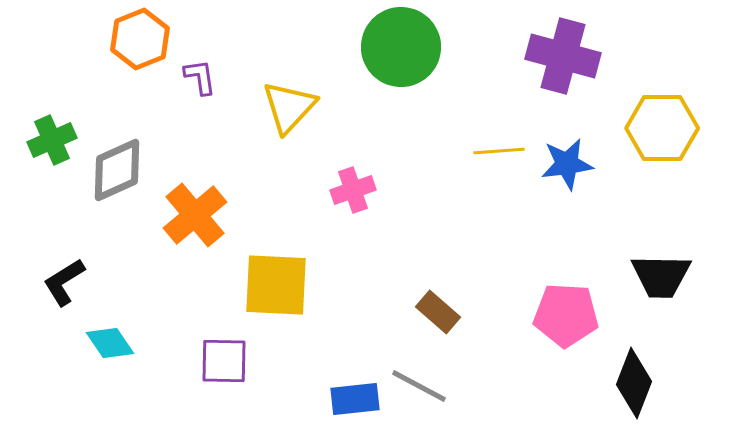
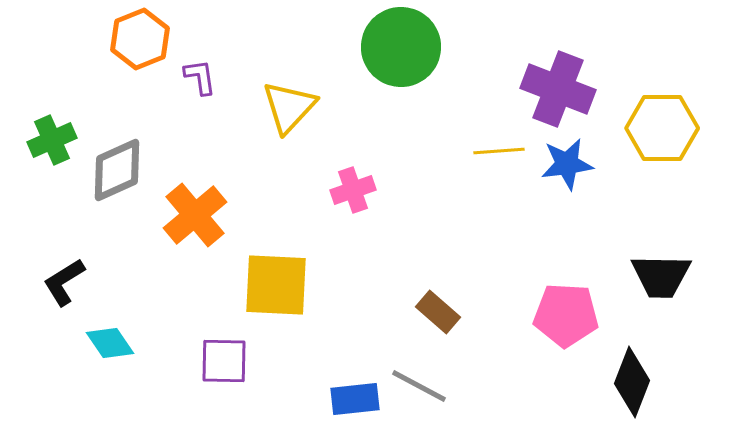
purple cross: moved 5 px left, 33 px down; rotated 6 degrees clockwise
black diamond: moved 2 px left, 1 px up
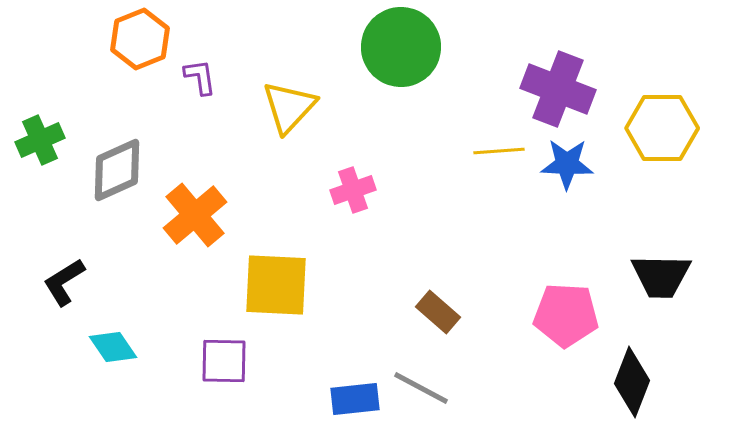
green cross: moved 12 px left
blue star: rotated 10 degrees clockwise
cyan diamond: moved 3 px right, 4 px down
gray line: moved 2 px right, 2 px down
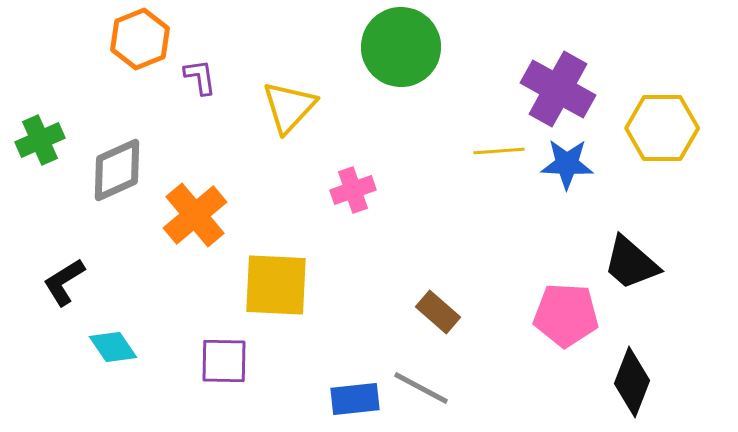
purple cross: rotated 8 degrees clockwise
black trapezoid: moved 30 px left, 13 px up; rotated 40 degrees clockwise
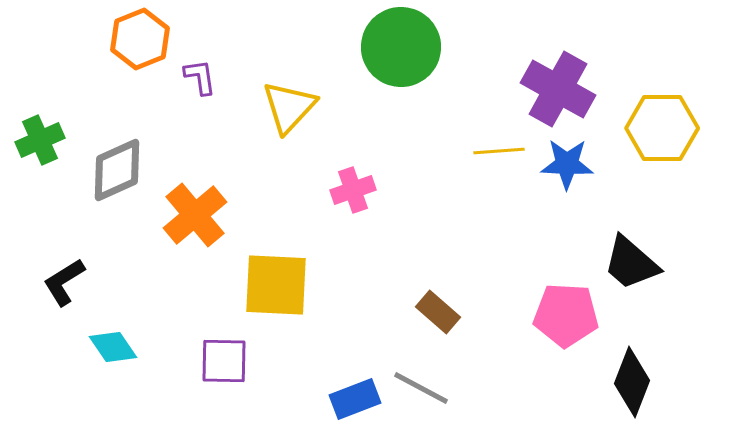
blue rectangle: rotated 15 degrees counterclockwise
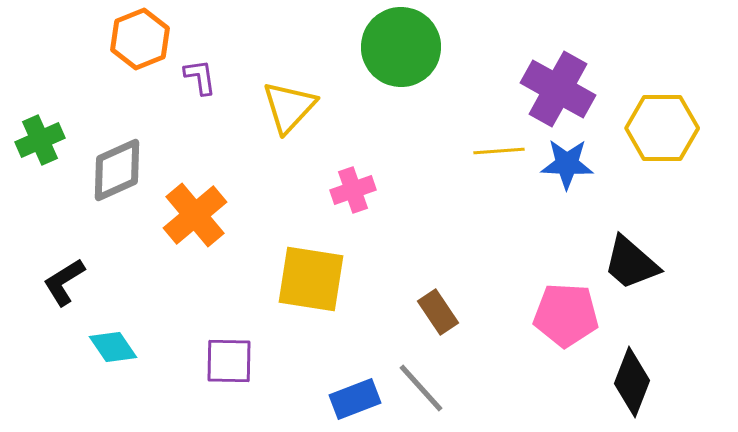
yellow square: moved 35 px right, 6 px up; rotated 6 degrees clockwise
brown rectangle: rotated 15 degrees clockwise
purple square: moved 5 px right
gray line: rotated 20 degrees clockwise
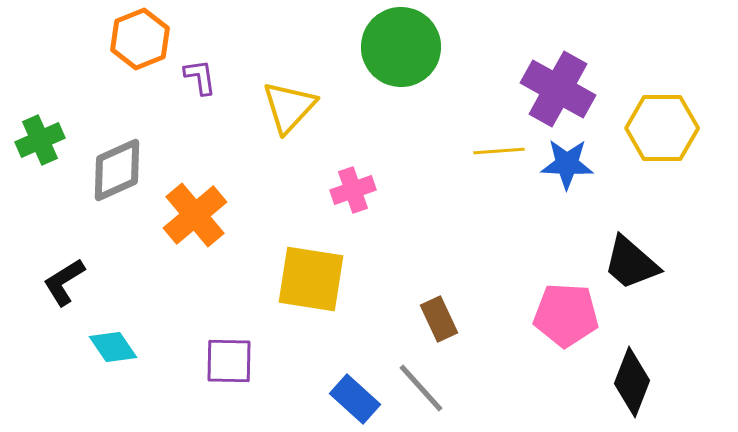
brown rectangle: moved 1 px right, 7 px down; rotated 9 degrees clockwise
blue rectangle: rotated 63 degrees clockwise
